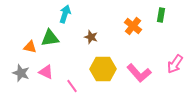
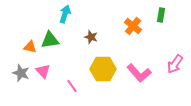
green triangle: moved 2 px down
pink triangle: moved 3 px left, 1 px up; rotated 21 degrees clockwise
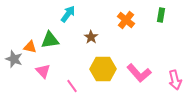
cyan arrow: moved 3 px right; rotated 18 degrees clockwise
orange cross: moved 7 px left, 6 px up
brown star: rotated 16 degrees clockwise
pink arrow: moved 16 px down; rotated 48 degrees counterclockwise
gray star: moved 7 px left, 14 px up
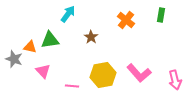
yellow hexagon: moved 6 px down; rotated 10 degrees counterclockwise
pink line: rotated 48 degrees counterclockwise
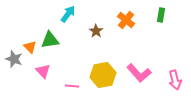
brown star: moved 5 px right, 6 px up
orange triangle: rotated 32 degrees clockwise
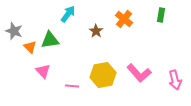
orange cross: moved 2 px left, 1 px up
gray star: moved 28 px up
